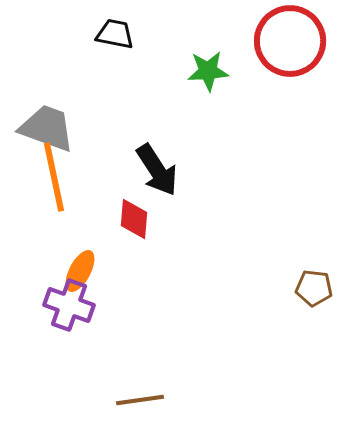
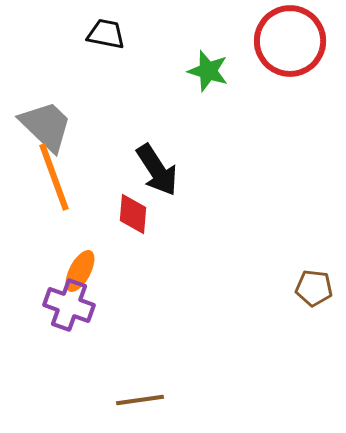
black trapezoid: moved 9 px left
green star: rotated 21 degrees clockwise
gray trapezoid: moved 1 px left, 2 px up; rotated 24 degrees clockwise
orange line: rotated 8 degrees counterclockwise
red diamond: moved 1 px left, 5 px up
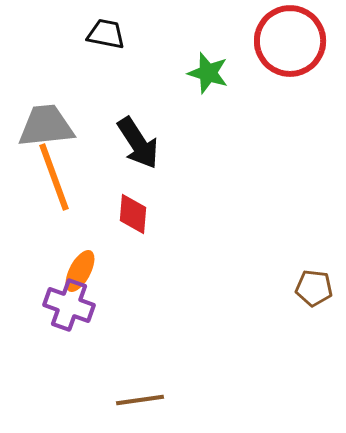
green star: moved 2 px down
gray trapezoid: rotated 50 degrees counterclockwise
black arrow: moved 19 px left, 27 px up
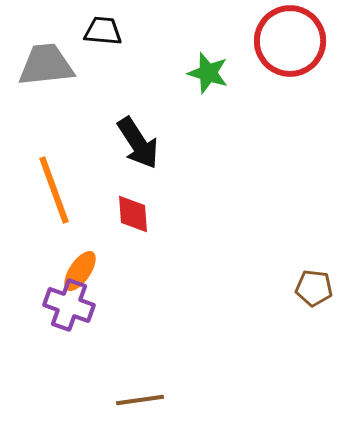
black trapezoid: moved 3 px left, 3 px up; rotated 6 degrees counterclockwise
gray trapezoid: moved 61 px up
orange line: moved 13 px down
red diamond: rotated 9 degrees counterclockwise
orange ellipse: rotated 6 degrees clockwise
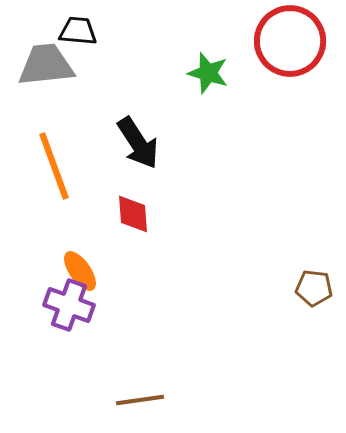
black trapezoid: moved 25 px left
orange line: moved 24 px up
orange ellipse: rotated 69 degrees counterclockwise
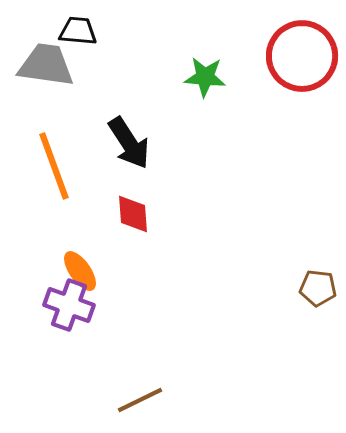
red circle: moved 12 px right, 15 px down
gray trapezoid: rotated 14 degrees clockwise
green star: moved 3 px left, 4 px down; rotated 12 degrees counterclockwise
black arrow: moved 9 px left
brown pentagon: moved 4 px right
brown line: rotated 18 degrees counterclockwise
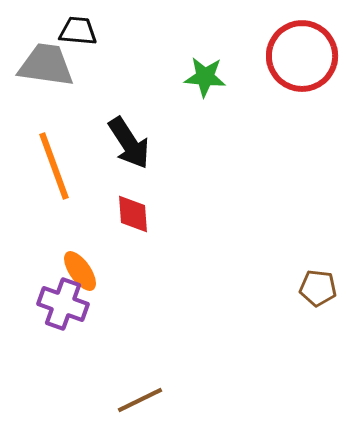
purple cross: moved 6 px left, 1 px up
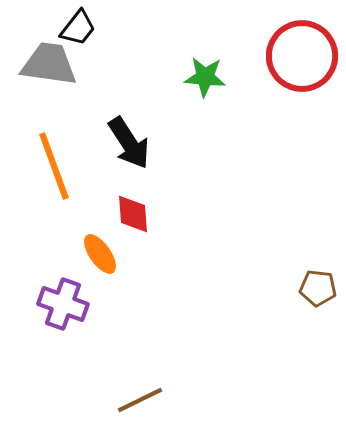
black trapezoid: moved 3 px up; rotated 123 degrees clockwise
gray trapezoid: moved 3 px right, 1 px up
orange ellipse: moved 20 px right, 17 px up
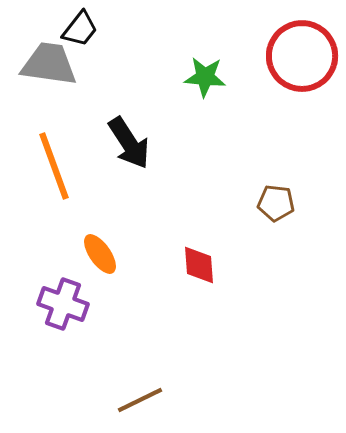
black trapezoid: moved 2 px right, 1 px down
red diamond: moved 66 px right, 51 px down
brown pentagon: moved 42 px left, 85 px up
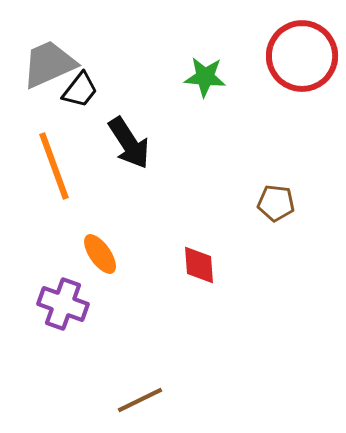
black trapezoid: moved 61 px down
gray trapezoid: rotated 32 degrees counterclockwise
